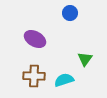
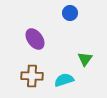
purple ellipse: rotated 25 degrees clockwise
brown cross: moved 2 px left
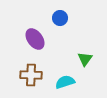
blue circle: moved 10 px left, 5 px down
brown cross: moved 1 px left, 1 px up
cyan semicircle: moved 1 px right, 2 px down
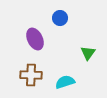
purple ellipse: rotated 10 degrees clockwise
green triangle: moved 3 px right, 6 px up
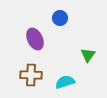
green triangle: moved 2 px down
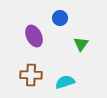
purple ellipse: moved 1 px left, 3 px up
green triangle: moved 7 px left, 11 px up
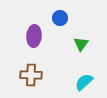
purple ellipse: rotated 30 degrees clockwise
cyan semicircle: moved 19 px right; rotated 24 degrees counterclockwise
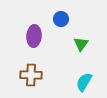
blue circle: moved 1 px right, 1 px down
cyan semicircle: rotated 18 degrees counterclockwise
